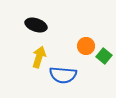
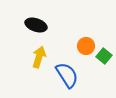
blue semicircle: moved 4 px right; rotated 128 degrees counterclockwise
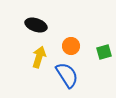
orange circle: moved 15 px left
green square: moved 4 px up; rotated 35 degrees clockwise
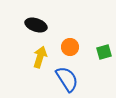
orange circle: moved 1 px left, 1 px down
yellow arrow: moved 1 px right
blue semicircle: moved 4 px down
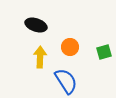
yellow arrow: rotated 15 degrees counterclockwise
blue semicircle: moved 1 px left, 2 px down
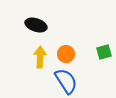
orange circle: moved 4 px left, 7 px down
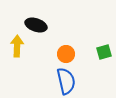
yellow arrow: moved 23 px left, 11 px up
blue semicircle: rotated 20 degrees clockwise
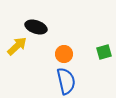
black ellipse: moved 2 px down
yellow arrow: rotated 45 degrees clockwise
orange circle: moved 2 px left
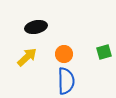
black ellipse: rotated 30 degrees counterclockwise
yellow arrow: moved 10 px right, 11 px down
blue semicircle: rotated 12 degrees clockwise
